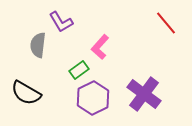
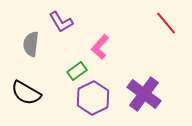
gray semicircle: moved 7 px left, 1 px up
green rectangle: moved 2 px left, 1 px down
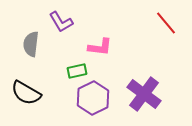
pink L-shape: rotated 125 degrees counterclockwise
green rectangle: rotated 24 degrees clockwise
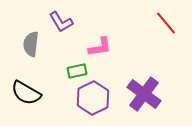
pink L-shape: rotated 15 degrees counterclockwise
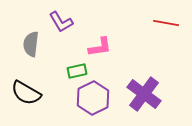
red line: rotated 40 degrees counterclockwise
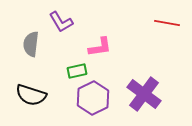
red line: moved 1 px right
black semicircle: moved 5 px right, 2 px down; rotated 12 degrees counterclockwise
